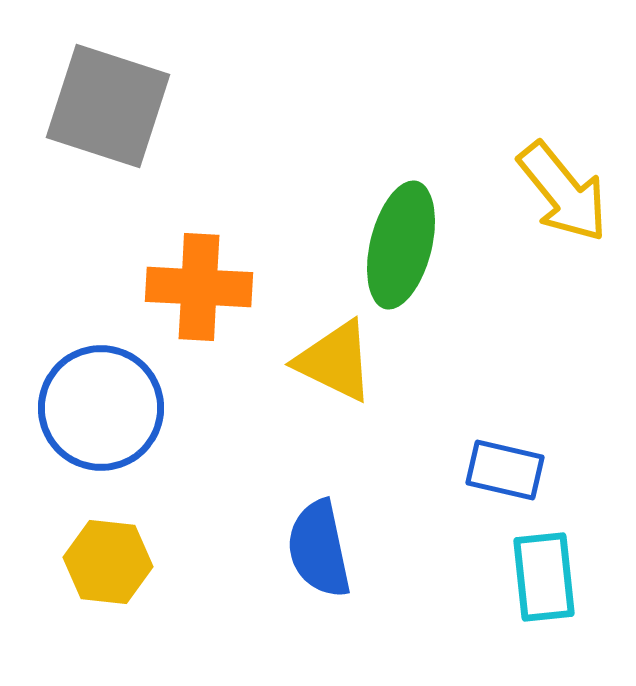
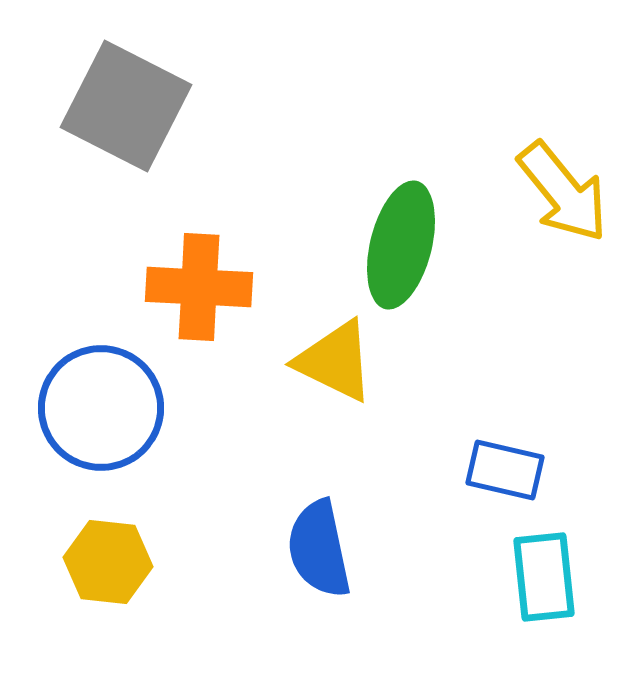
gray square: moved 18 px right; rotated 9 degrees clockwise
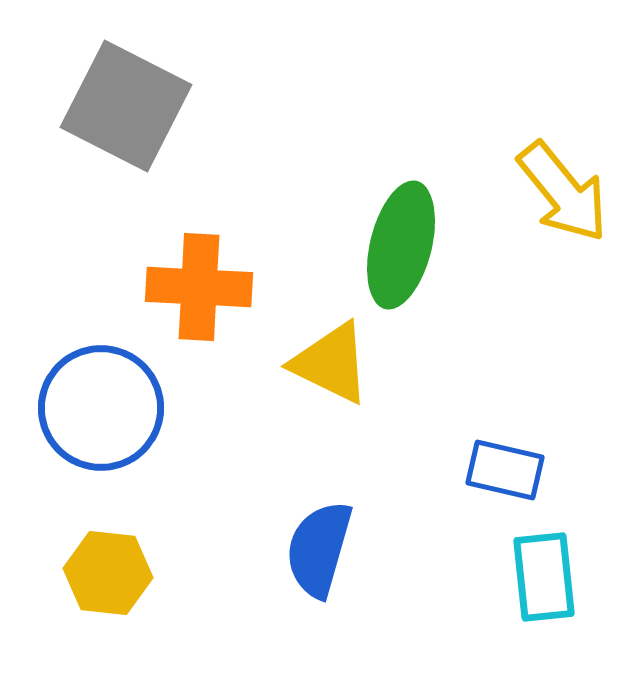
yellow triangle: moved 4 px left, 2 px down
blue semicircle: rotated 28 degrees clockwise
yellow hexagon: moved 11 px down
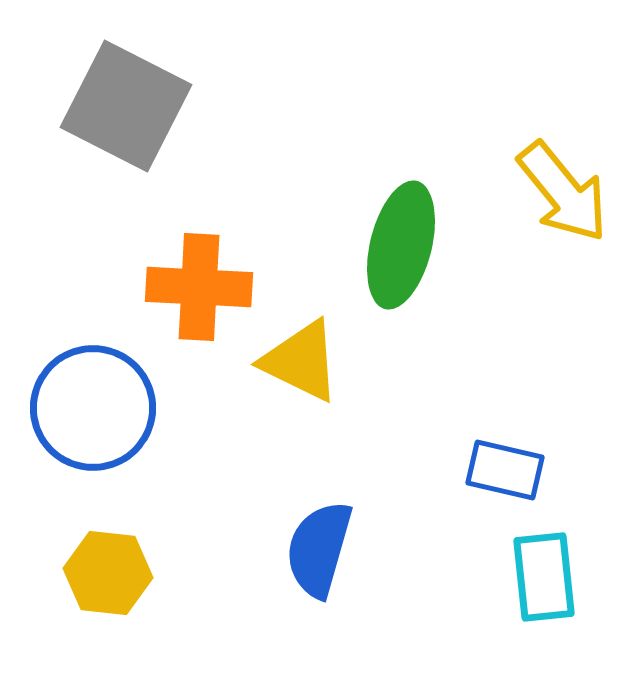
yellow triangle: moved 30 px left, 2 px up
blue circle: moved 8 px left
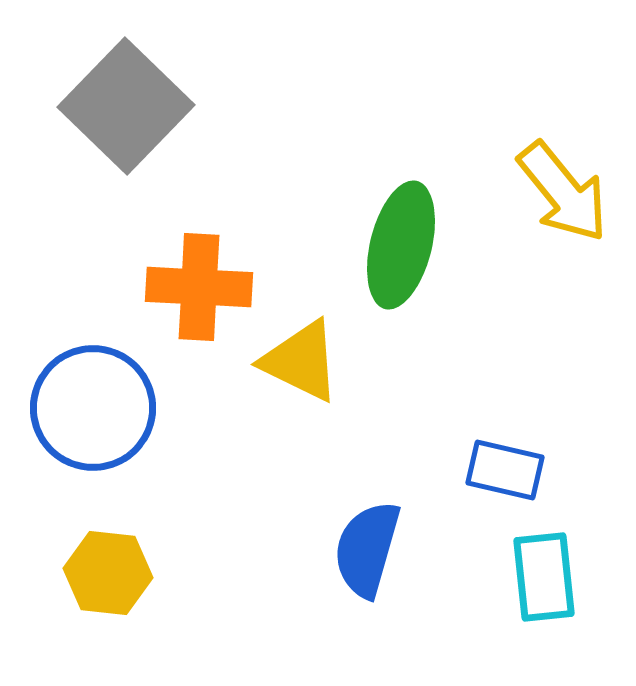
gray square: rotated 17 degrees clockwise
blue semicircle: moved 48 px right
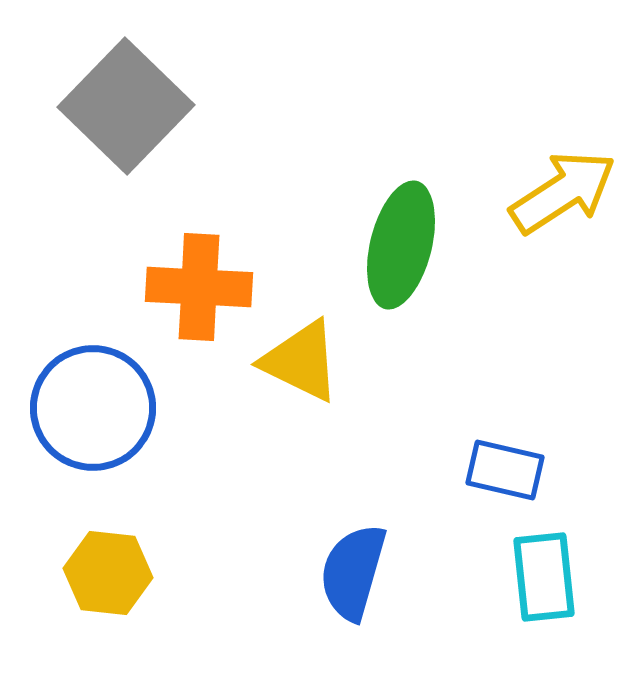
yellow arrow: rotated 84 degrees counterclockwise
blue semicircle: moved 14 px left, 23 px down
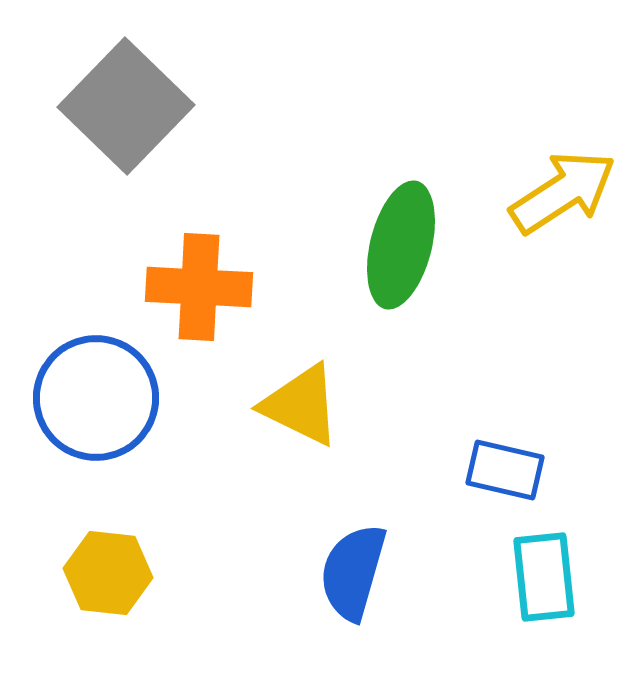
yellow triangle: moved 44 px down
blue circle: moved 3 px right, 10 px up
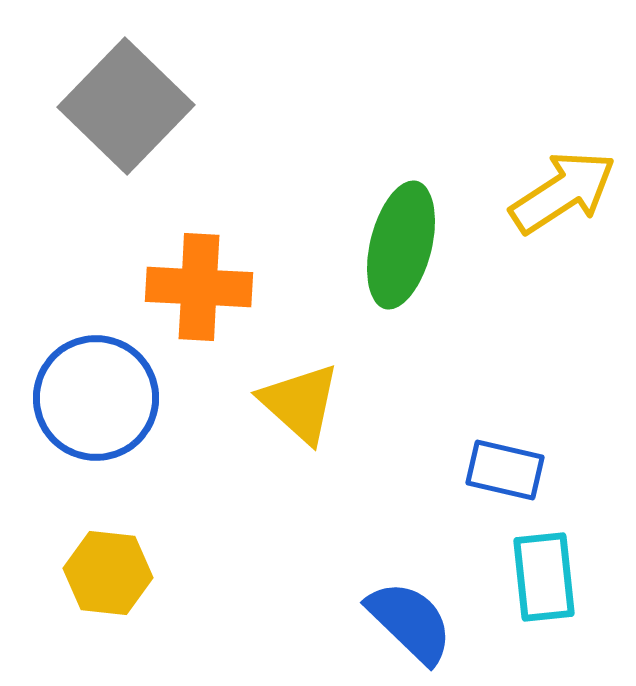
yellow triangle: moved 1 px left, 2 px up; rotated 16 degrees clockwise
blue semicircle: moved 57 px right, 50 px down; rotated 118 degrees clockwise
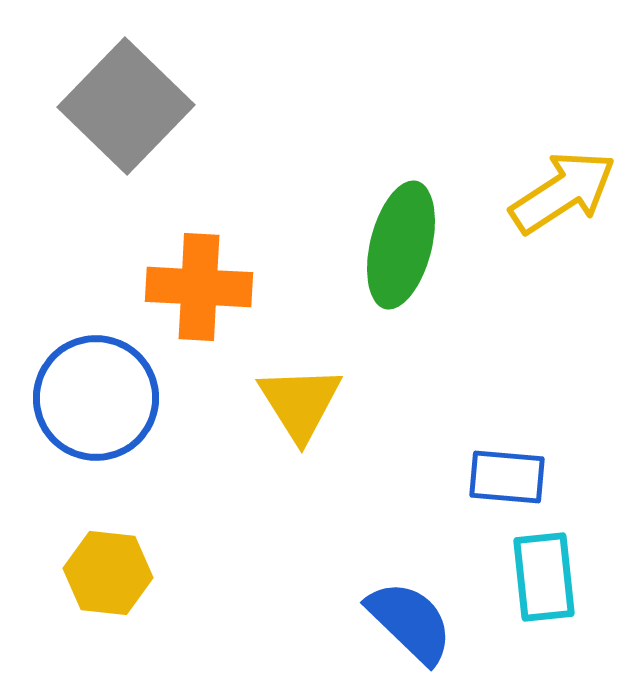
yellow triangle: rotated 16 degrees clockwise
blue rectangle: moved 2 px right, 7 px down; rotated 8 degrees counterclockwise
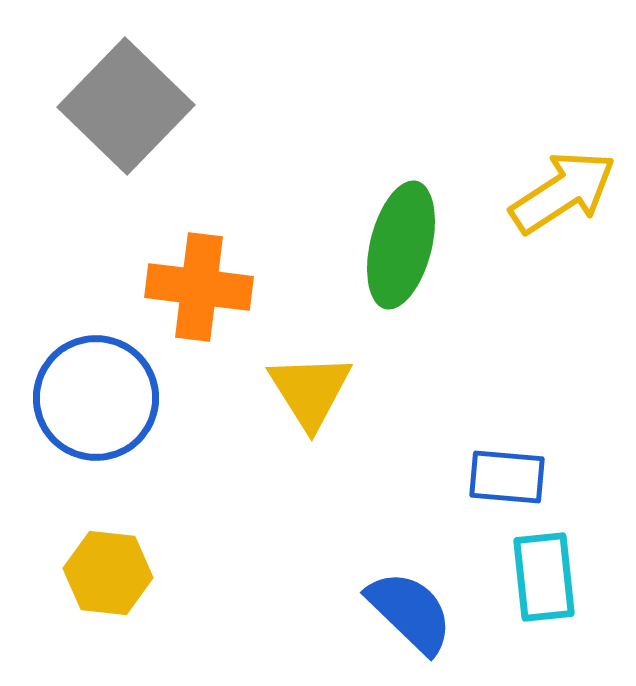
orange cross: rotated 4 degrees clockwise
yellow triangle: moved 10 px right, 12 px up
blue semicircle: moved 10 px up
